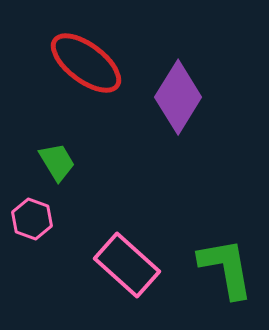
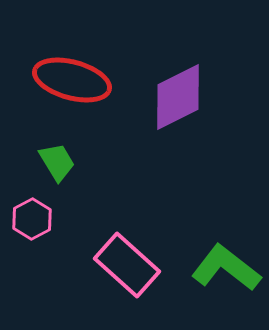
red ellipse: moved 14 px left, 17 px down; rotated 22 degrees counterclockwise
purple diamond: rotated 32 degrees clockwise
pink hexagon: rotated 12 degrees clockwise
green L-shape: rotated 42 degrees counterclockwise
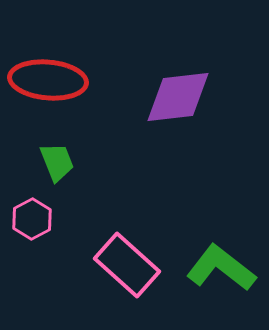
red ellipse: moved 24 px left; rotated 10 degrees counterclockwise
purple diamond: rotated 20 degrees clockwise
green trapezoid: rotated 9 degrees clockwise
green L-shape: moved 5 px left
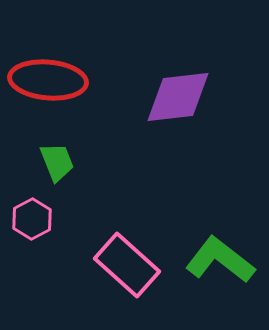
green L-shape: moved 1 px left, 8 px up
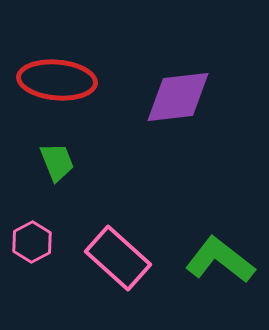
red ellipse: moved 9 px right
pink hexagon: moved 23 px down
pink rectangle: moved 9 px left, 7 px up
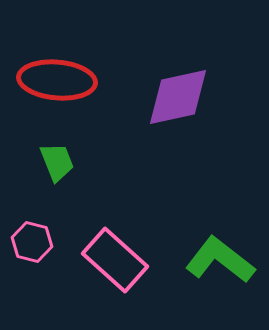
purple diamond: rotated 6 degrees counterclockwise
pink hexagon: rotated 18 degrees counterclockwise
pink rectangle: moved 3 px left, 2 px down
